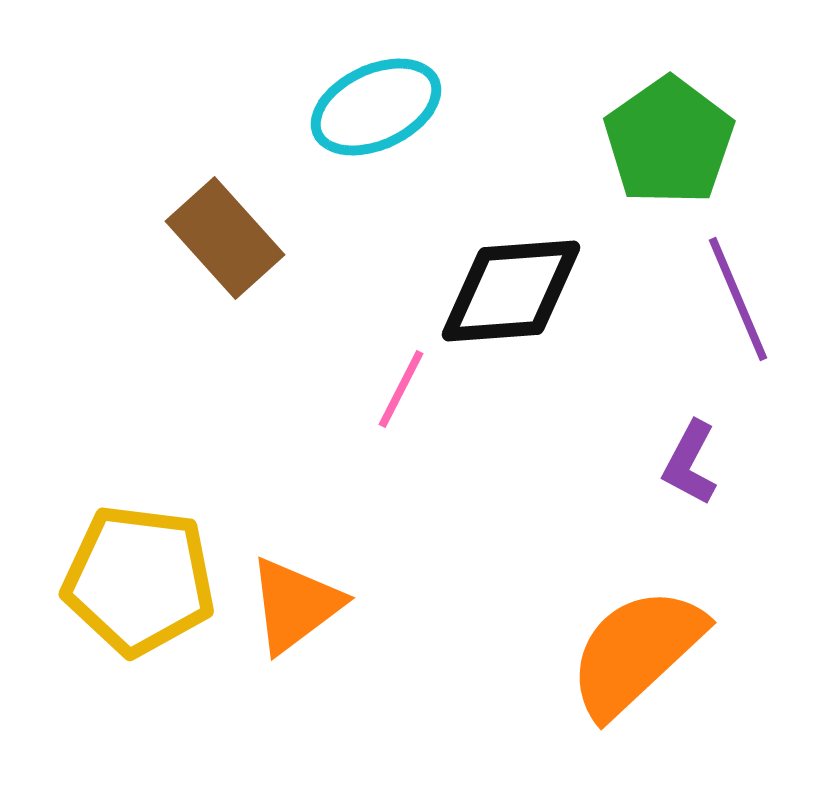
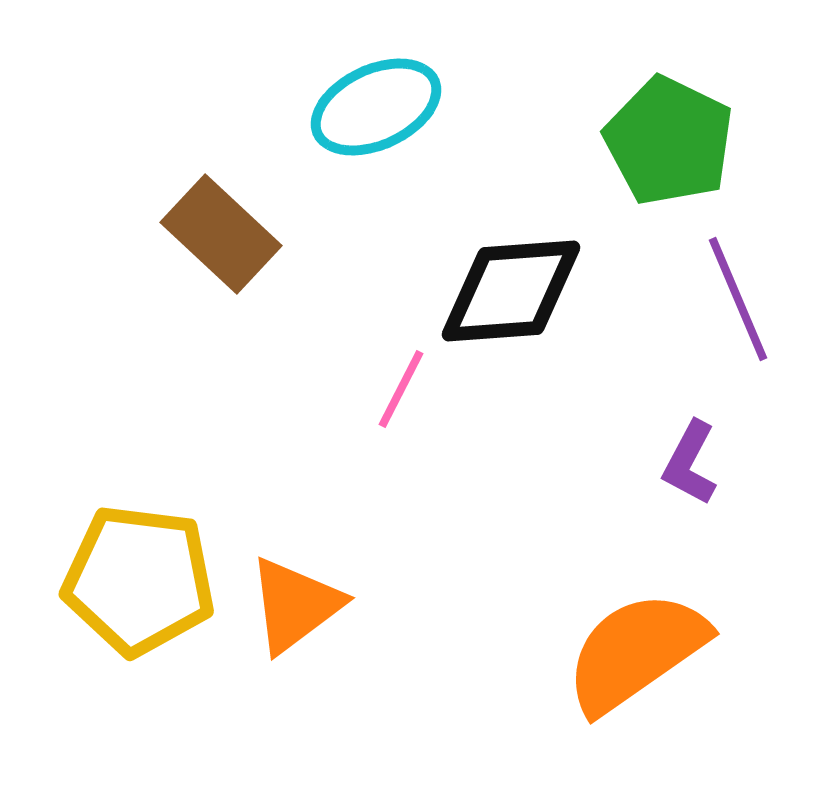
green pentagon: rotated 11 degrees counterclockwise
brown rectangle: moved 4 px left, 4 px up; rotated 5 degrees counterclockwise
orange semicircle: rotated 8 degrees clockwise
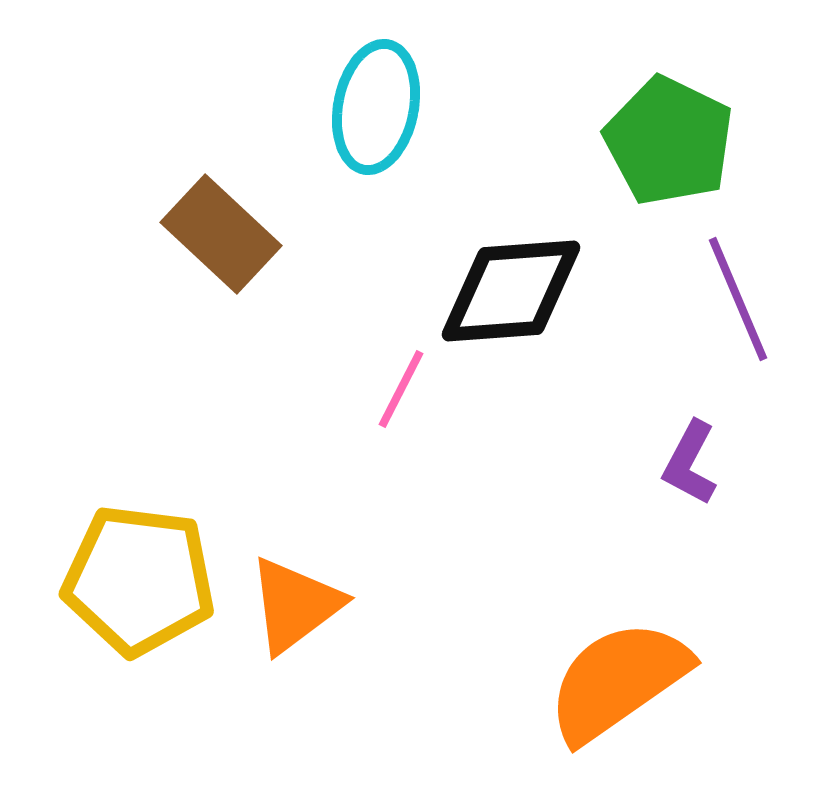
cyan ellipse: rotated 54 degrees counterclockwise
orange semicircle: moved 18 px left, 29 px down
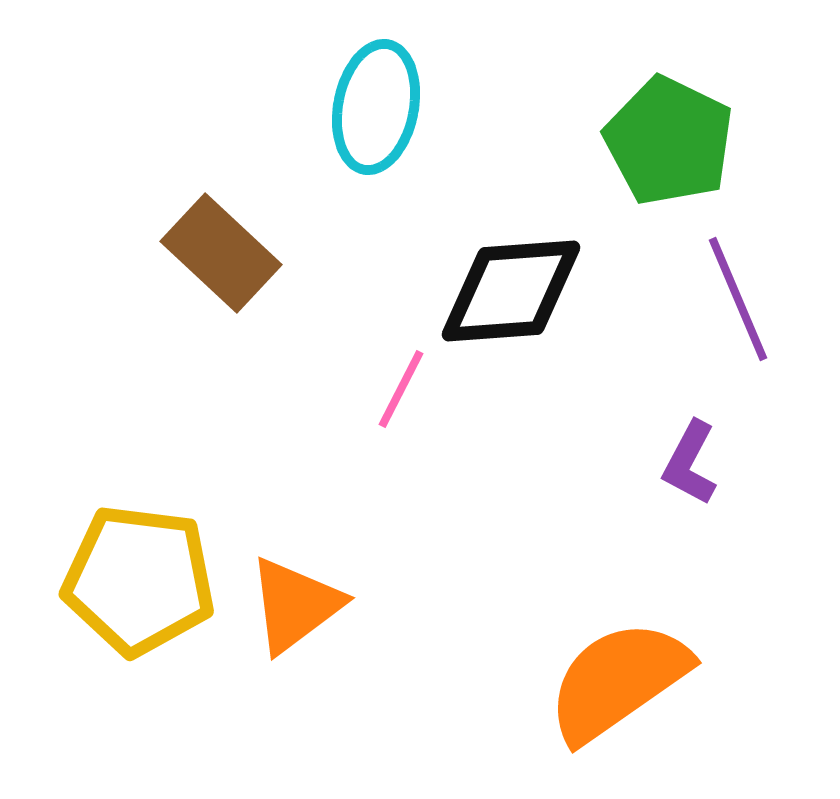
brown rectangle: moved 19 px down
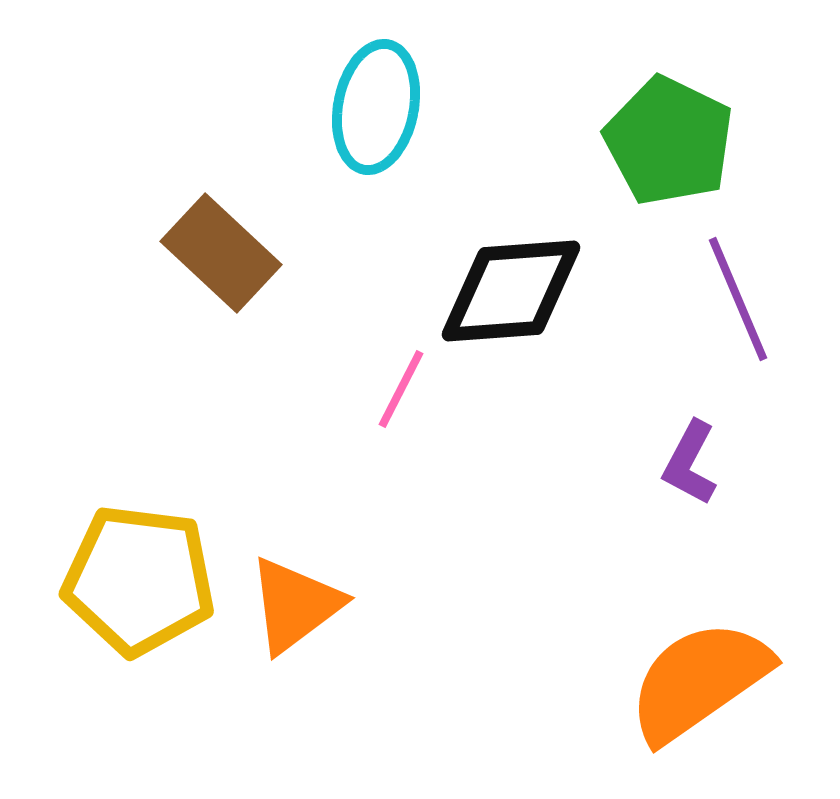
orange semicircle: moved 81 px right
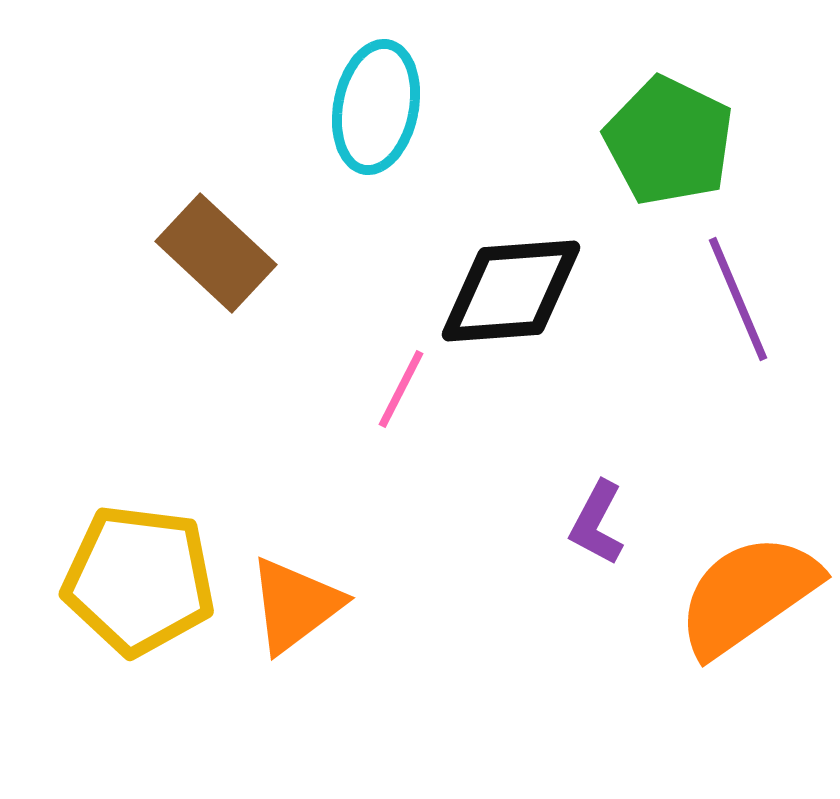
brown rectangle: moved 5 px left
purple L-shape: moved 93 px left, 60 px down
orange semicircle: moved 49 px right, 86 px up
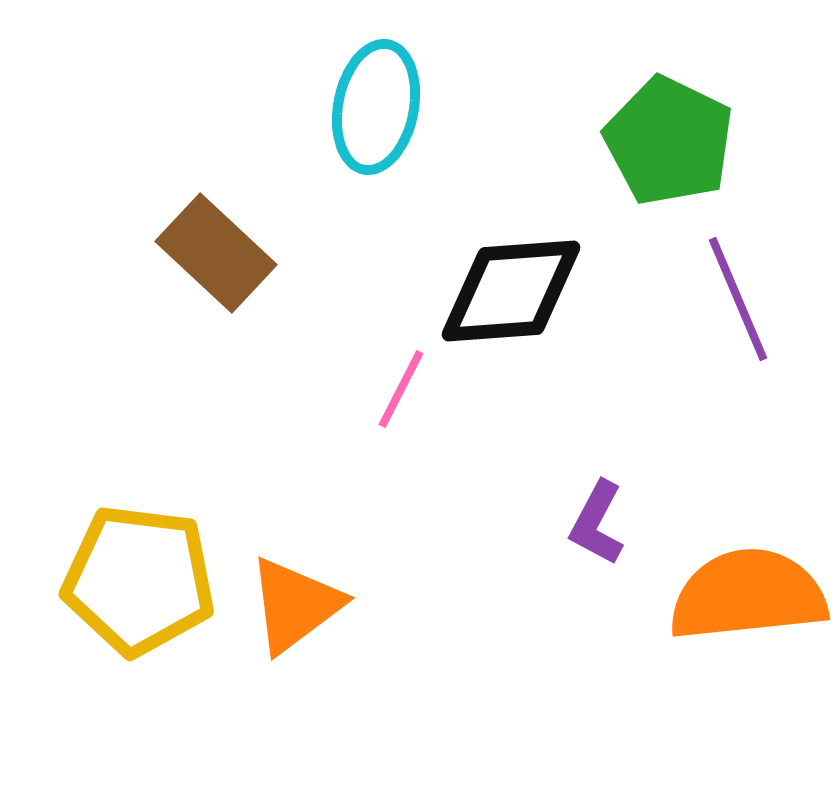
orange semicircle: rotated 29 degrees clockwise
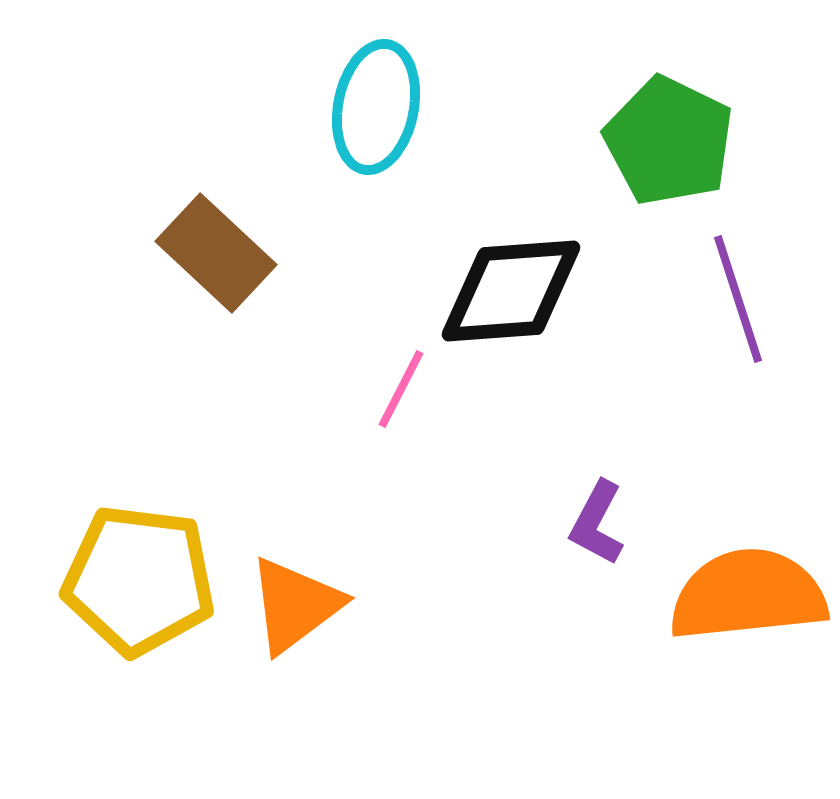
purple line: rotated 5 degrees clockwise
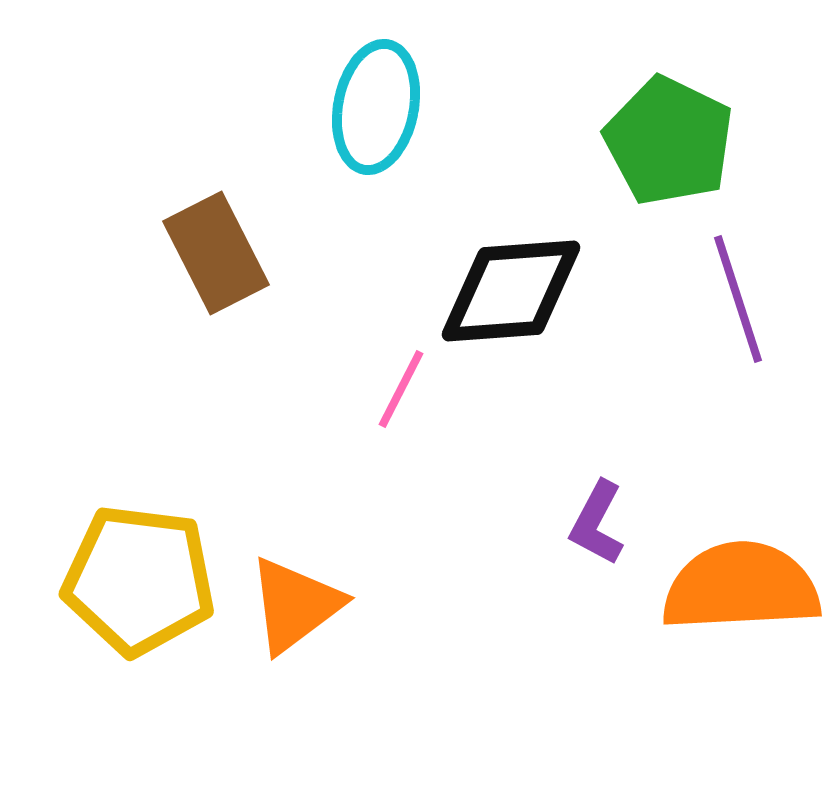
brown rectangle: rotated 20 degrees clockwise
orange semicircle: moved 7 px left, 8 px up; rotated 3 degrees clockwise
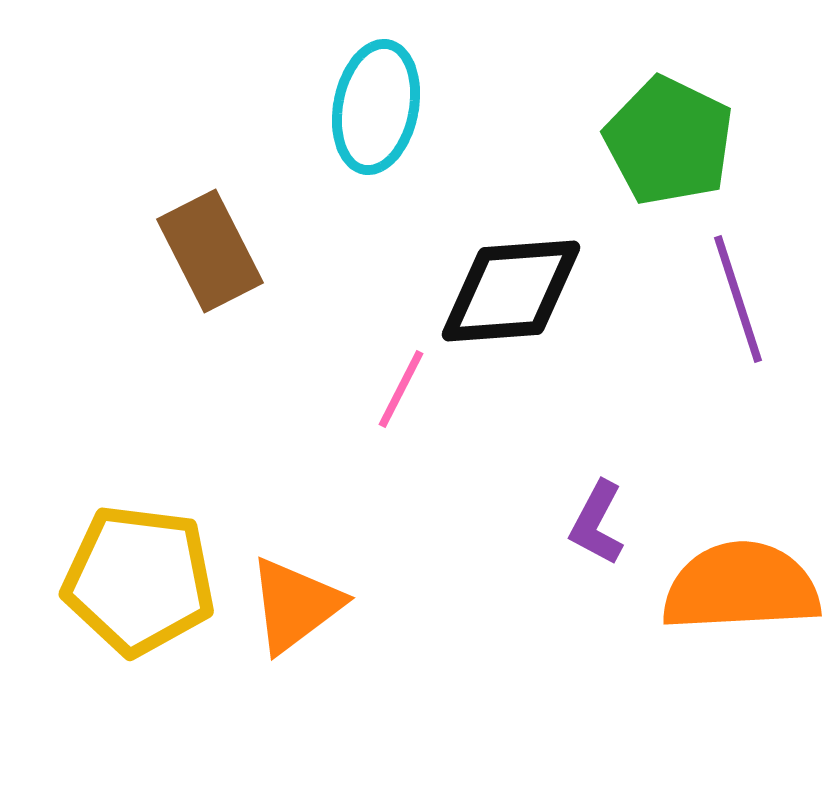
brown rectangle: moved 6 px left, 2 px up
